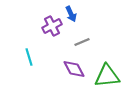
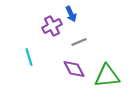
gray line: moved 3 px left
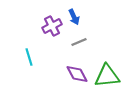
blue arrow: moved 3 px right, 3 px down
purple diamond: moved 3 px right, 5 px down
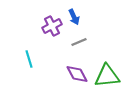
cyan line: moved 2 px down
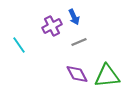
cyan line: moved 10 px left, 14 px up; rotated 18 degrees counterclockwise
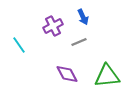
blue arrow: moved 9 px right
purple cross: moved 1 px right
purple diamond: moved 10 px left
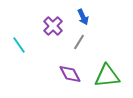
purple cross: rotated 18 degrees counterclockwise
gray line: rotated 35 degrees counterclockwise
purple diamond: moved 3 px right
